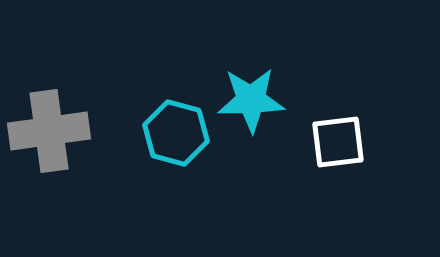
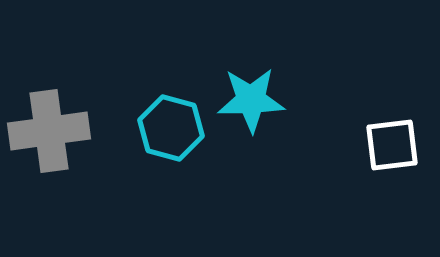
cyan hexagon: moved 5 px left, 5 px up
white square: moved 54 px right, 3 px down
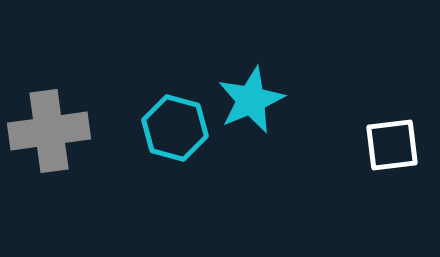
cyan star: rotated 22 degrees counterclockwise
cyan hexagon: moved 4 px right
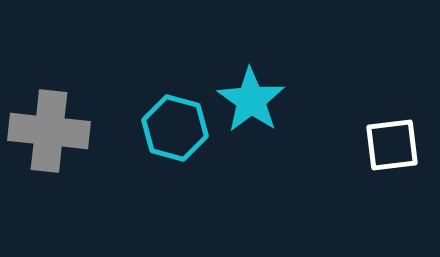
cyan star: rotated 14 degrees counterclockwise
gray cross: rotated 14 degrees clockwise
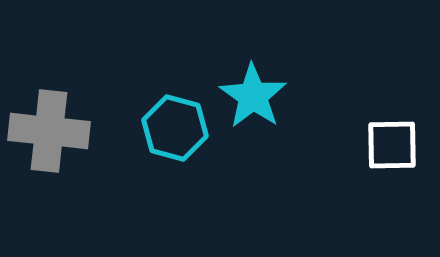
cyan star: moved 2 px right, 4 px up
white square: rotated 6 degrees clockwise
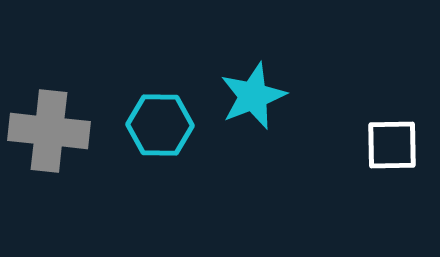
cyan star: rotated 16 degrees clockwise
cyan hexagon: moved 15 px left, 3 px up; rotated 14 degrees counterclockwise
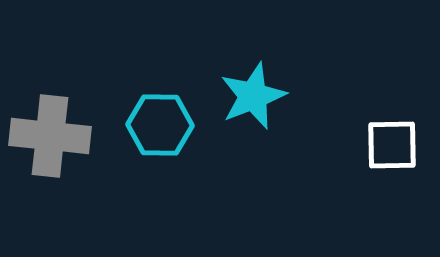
gray cross: moved 1 px right, 5 px down
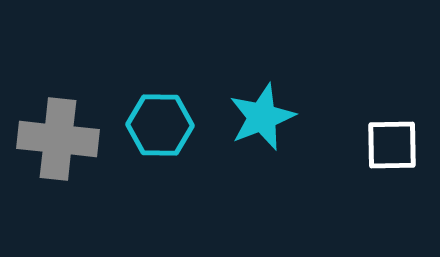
cyan star: moved 9 px right, 21 px down
gray cross: moved 8 px right, 3 px down
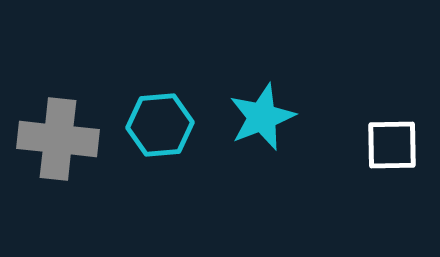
cyan hexagon: rotated 6 degrees counterclockwise
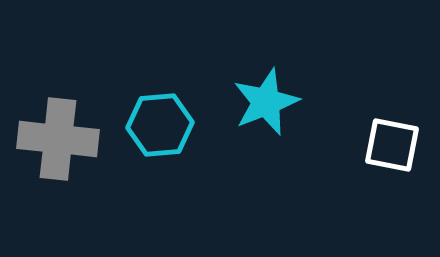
cyan star: moved 4 px right, 15 px up
white square: rotated 12 degrees clockwise
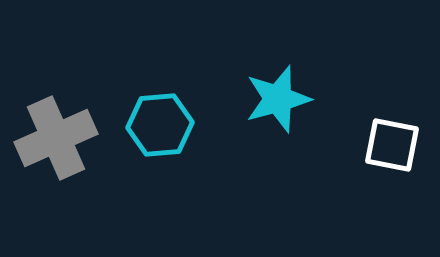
cyan star: moved 12 px right, 3 px up; rotated 6 degrees clockwise
gray cross: moved 2 px left, 1 px up; rotated 30 degrees counterclockwise
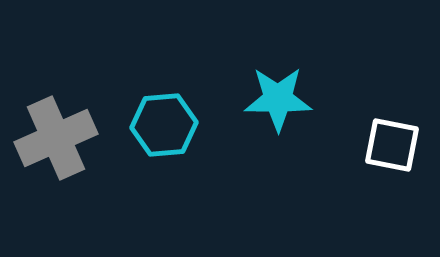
cyan star: rotated 16 degrees clockwise
cyan hexagon: moved 4 px right
